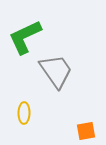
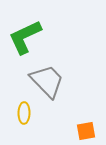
gray trapezoid: moved 9 px left, 10 px down; rotated 9 degrees counterclockwise
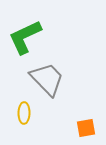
gray trapezoid: moved 2 px up
orange square: moved 3 px up
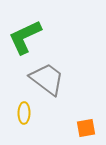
gray trapezoid: rotated 9 degrees counterclockwise
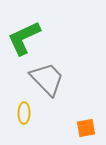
green L-shape: moved 1 px left, 1 px down
gray trapezoid: rotated 9 degrees clockwise
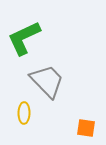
gray trapezoid: moved 2 px down
orange square: rotated 18 degrees clockwise
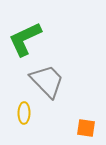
green L-shape: moved 1 px right, 1 px down
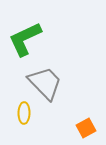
gray trapezoid: moved 2 px left, 2 px down
orange square: rotated 36 degrees counterclockwise
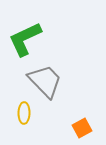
gray trapezoid: moved 2 px up
orange square: moved 4 px left
